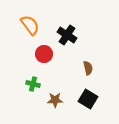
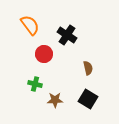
green cross: moved 2 px right
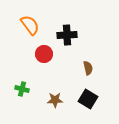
black cross: rotated 36 degrees counterclockwise
green cross: moved 13 px left, 5 px down
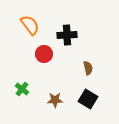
green cross: rotated 24 degrees clockwise
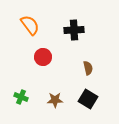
black cross: moved 7 px right, 5 px up
red circle: moved 1 px left, 3 px down
green cross: moved 1 px left, 8 px down; rotated 16 degrees counterclockwise
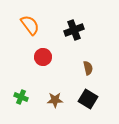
black cross: rotated 18 degrees counterclockwise
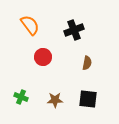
brown semicircle: moved 1 px left, 5 px up; rotated 24 degrees clockwise
black square: rotated 24 degrees counterclockwise
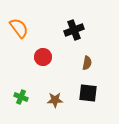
orange semicircle: moved 11 px left, 3 px down
black square: moved 6 px up
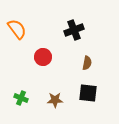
orange semicircle: moved 2 px left, 1 px down
green cross: moved 1 px down
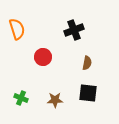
orange semicircle: rotated 20 degrees clockwise
